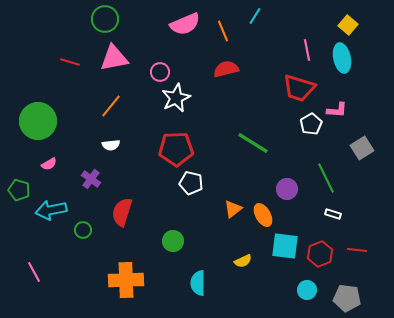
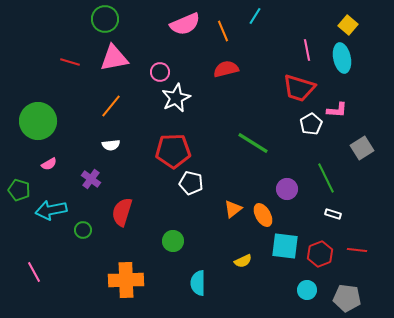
red pentagon at (176, 149): moved 3 px left, 2 px down
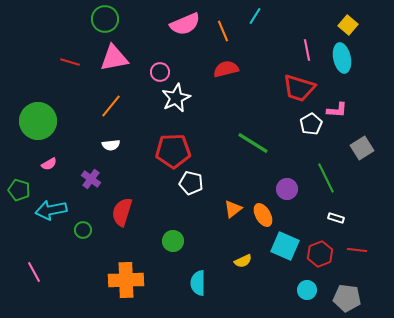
white rectangle at (333, 214): moved 3 px right, 4 px down
cyan square at (285, 246): rotated 16 degrees clockwise
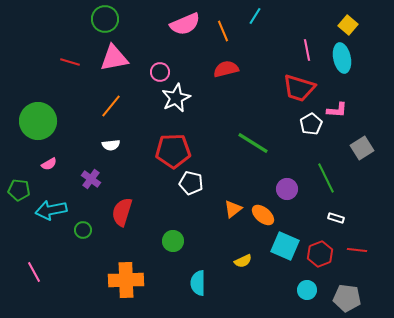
green pentagon at (19, 190): rotated 10 degrees counterclockwise
orange ellipse at (263, 215): rotated 20 degrees counterclockwise
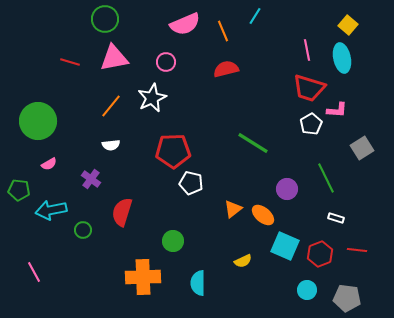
pink circle at (160, 72): moved 6 px right, 10 px up
red trapezoid at (299, 88): moved 10 px right
white star at (176, 98): moved 24 px left
orange cross at (126, 280): moved 17 px right, 3 px up
